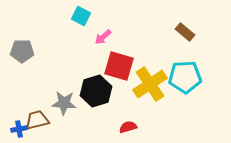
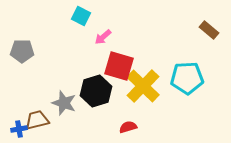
brown rectangle: moved 24 px right, 2 px up
cyan pentagon: moved 2 px right, 1 px down
yellow cross: moved 7 px left, 2 px down; rotated 12 degrees counterclockwise
gray star: rotated 15 degrees clockwise
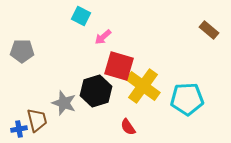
cyan pentagon: moved 21 px down
yellow cross: rotated 8 degrees counterclockwise
brown trapezoid: rotated 90 degrees clockwise
red semicircle: rotated 108 degrees counterclockwise
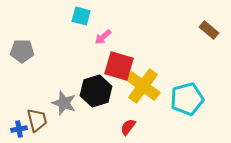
cyan square: rotated 12 degrees counterclockwise
cyan pentagon: rotated 12 degrees counterclockwise
red semicircle: rotated 72 degrees clockwise
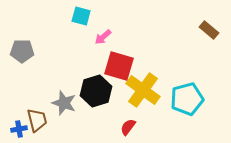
yellow cross: moved 4 px down
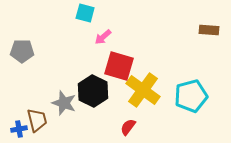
cyan square: moved 4 px right, 3 px up
brown rectangle: rotated 36 degrees counterclockwise
black hexagon: moved 3 px left; rotated 16 degrees counterclockwise
cyan pentagon: moved 4 px right, 3 px up
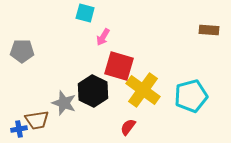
pink arrow: rotated 18 degrees counterclockwise
brown trapezoid: rotated 95 degrees clockwise
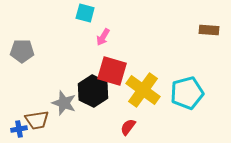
red square: moved 7 px left, 5 px down
cyan pentagon: moved 4 px left, 3 px up
